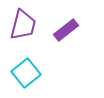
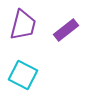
cyan square: moved 3 px left, 2 px down; rotated 24 degrees counterclockwise
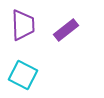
purple trapezoid: rotated 16 degrees counterclockwise
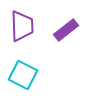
purple trapezoid: moved 1 px left, 1 px down
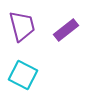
purple trapezoid: rotated 12 degrees counterclockwise
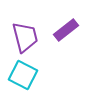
purple trapezoid: moved 3 px right, 11 px down
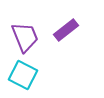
purple trapezoid: rotated 8 degrees counterclockwise
